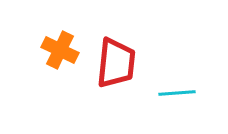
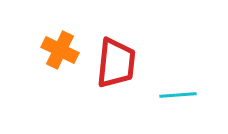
cyan line: moved 1 px right, 2 px down
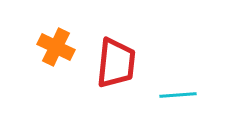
orange cross: moved 4 px left, 3 px up
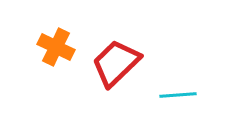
red trapezoid: rotated 140 degrees counterclockwise
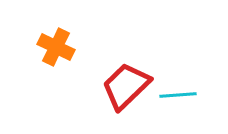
red trapezoid: moved 10 px right, 23 px down
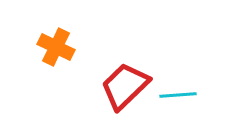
red trapezoid: moved 1 px left
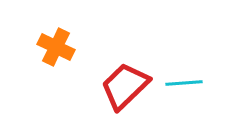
cyan line: moved 6 px right, 12 px up
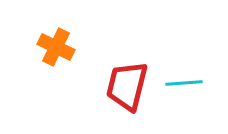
red trapezoid: moved 2 px right; rotated 32 degrees counterclockwise
